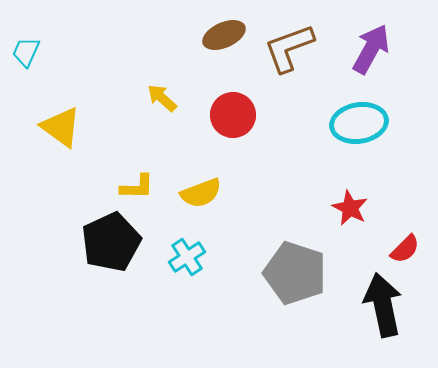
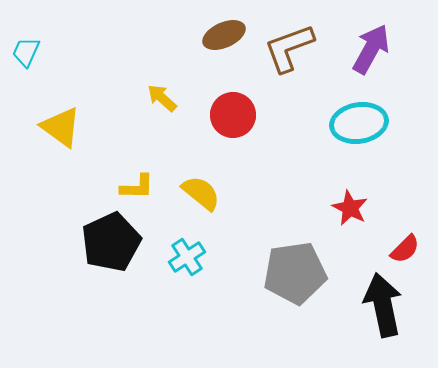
yellow semicircle: rotated 120 degrees counterclockwise
gray pentagon: rotated 26 degrees counterclockwise
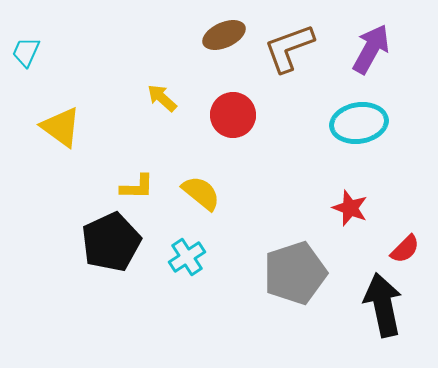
red star: rotated 6 degrees counterclockwise
gray pentagon: rotated 10 degrees counterclockwise
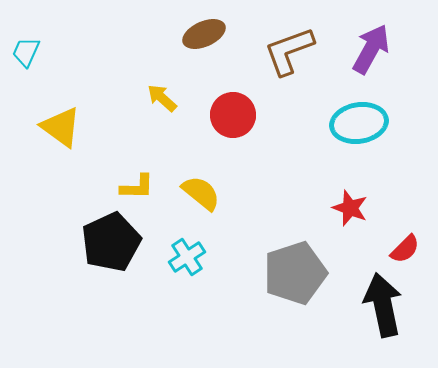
brown ellipse: moved 20 px left, 1 px up
brown L-shape: moved 3 px down
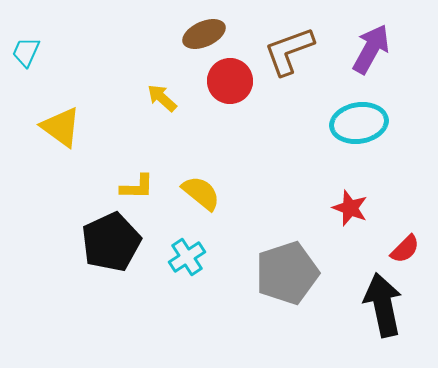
red circle: moved 3 px left, 34 px up
gray pentagon: moved 8 px left
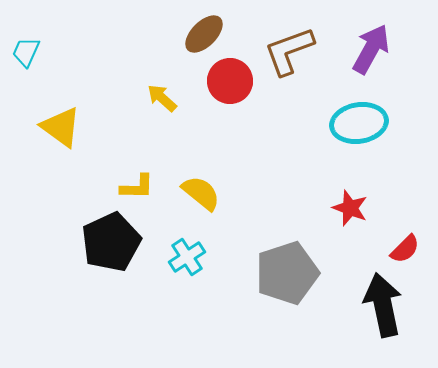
brown ellipse: rotated 21 degrees counterclockwise
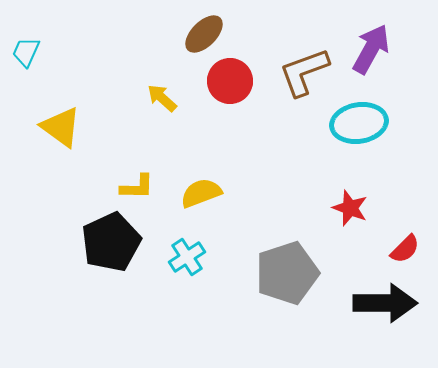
brown L-shape: moved 15 px right, 21 px down
yellow semicircle: rotated 60 degrees counterclockwise
black arrow: moved 2 px right, 2 px up; rotated 102 degrees clockwise
